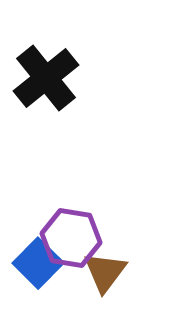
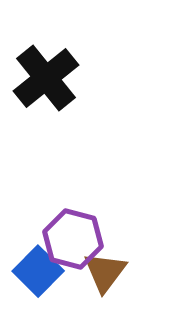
purple hexagon: moved 2 px right, 1 px down; rotated 6 degrees clockwise
blue square: moved 8 px down
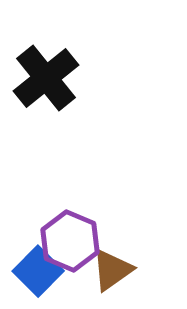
purple hexagon: moved 3 px left, 2 px down; rotated 8 degrees clockwise
brown triangle: moved 7 px right, 2 px up; rotated 18 degrees clockwise
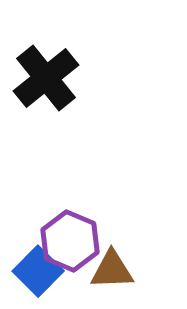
brown triangle: rotated 33 degrees clockwise
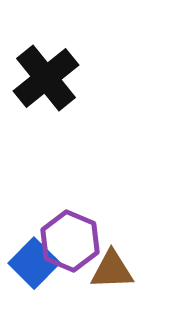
blue square: moved 4 px left, 8 px up
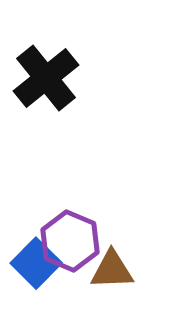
blue square: moved 2 px right
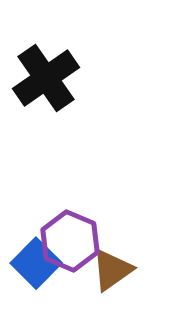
black cross: rotated 4 degrees clockwise
brown triangle: rotated 33 degrees counterclockwise
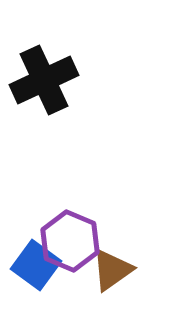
black cross: moved 2 px left, 2 px down; rotated 10 degrees clockwise
blue square: moved 2 px down; rotated 9 degrees counterclockwise
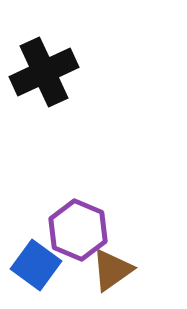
black cross: moved 8 px up
purple hexagon: moved 8 px right, 11 px up
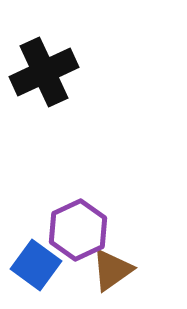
purple hexagon: rotated 12 degrees clockwise
